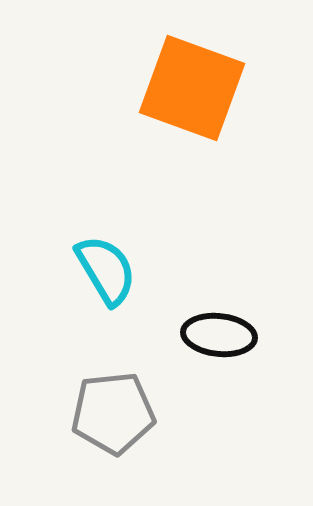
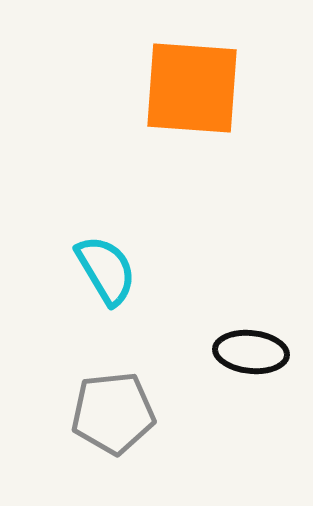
orange square: rotated 16 degrees counterclockwise
black ellipse: moved 32 px right, 17 px down
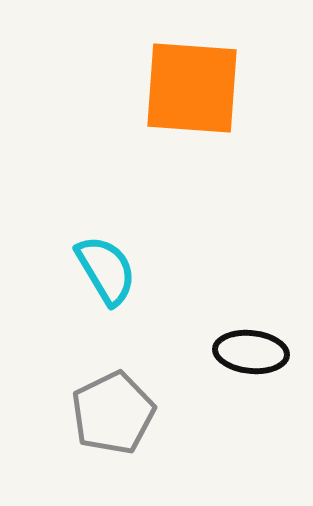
gray pentagon: rotated 20 degrees counterclockwise
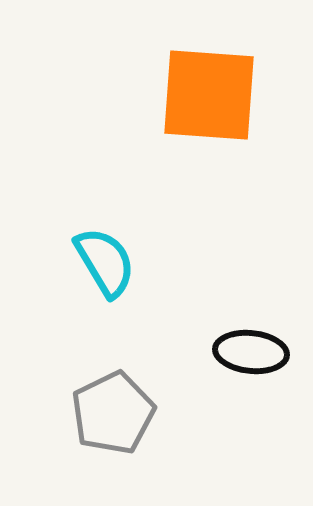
orange square: moved 17 px right, 7 px down
cyan semicircle: moved 1 px left, 8 px up
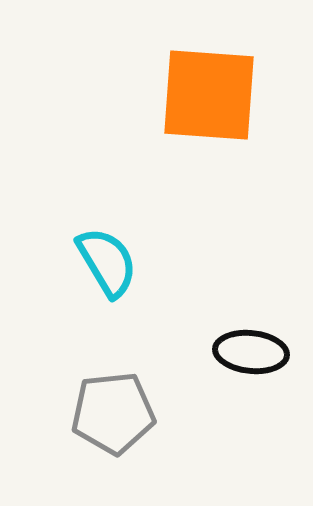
cyan semicircle: moved 2 px right
gray pentagon: rotated 20 degrees clockwise
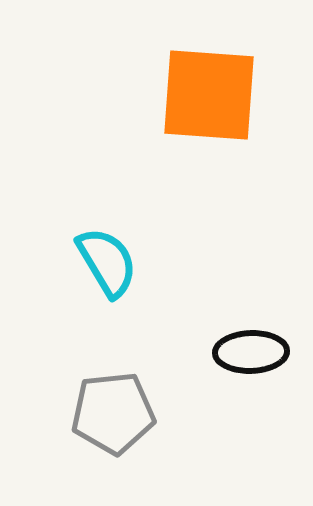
black ellipse: rotated 8 degrees counterclockwise
